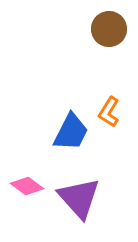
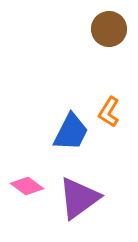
purple triangle: rotated 36 degrees clockwise
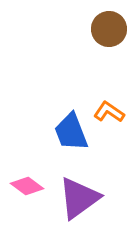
orange L-shape: rotated 92 degrees clockwise
blue trapezoid: rotated 132 degrees clockwise
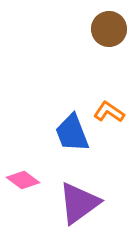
blue trapezoid: moved 1 px right, 1 px down
pink diamond: moved 4 px left, 6 px up
purple triangle: moved 5 px down
